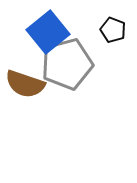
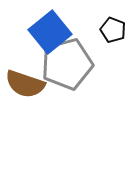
blue square: moved 2 px right
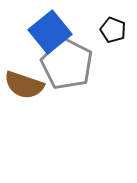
gray pentagon: rotated 30 degrees counterclockwise
brown semicircle: moved 1 px left, 1 px down
